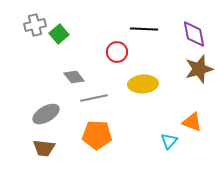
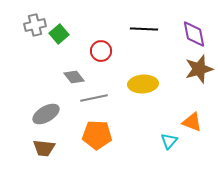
red circle: moved 16 px left, 1 px up
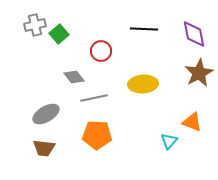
brown star: moved 4 px down; rotated 12 degrees counterclockwise
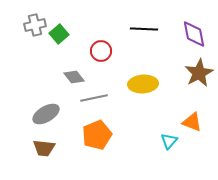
orange pentagon: rotated 24 degrees counterclockwise
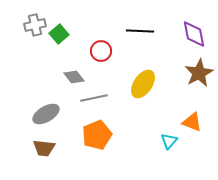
black line: moved 4 px left, 2 px down
yellow ellipse: rotated 52 degrees counterclockwise
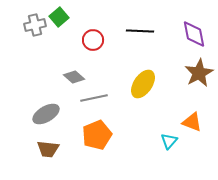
green square: moved 17 px up
red circle: moved 8 px left, 11 px up
gray diamond: rotated 10 degrees counterclockwise
brown trapezoid: moved 4 px right, 1 px down
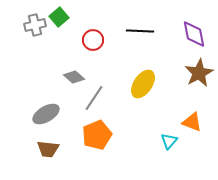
gray line: rotated 44 degrees counterclockwise
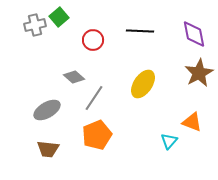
gray ellipse: moved 1 px right, 4 px up
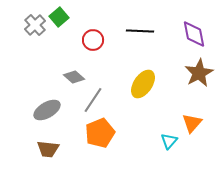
gray cross: rotated 30 degrees counterclockwise
gray line: moved 1 px left, 2 px down
orange triangle: moved 1 px down; rotated 50 degrees clockwise
orange pentagon: moved 3 px right, 2 px up
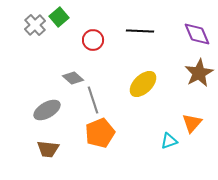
purple diamond: moved 3 px right; rotated 12 degrees counterclockwise
gray diamond: moved 1 px left, 1 px down
yellow ellipse: rotated 12 degrees clockwise
gray line: rotated 52 degrees counterclockwise
cyan triangle: rotated 30 degrees clockwise
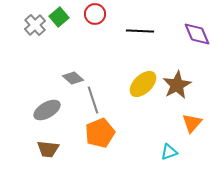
red circle: moved 2 px right, 26 px up
brown star: moved 22 px left, 12 px down
cyan triangle: moved 11 px down
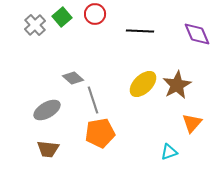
green square: moved 3 px right
orange pentagon: rotated 12 degrees clockwise
